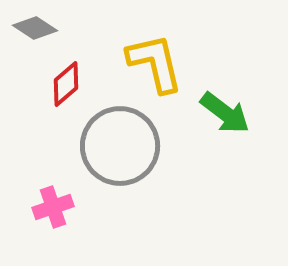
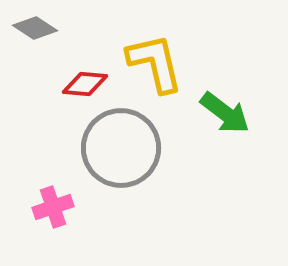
red diamond: moved 19 px right; rotated 45 degrees clockwise
gray circle: moved 1 px right, 2 px down
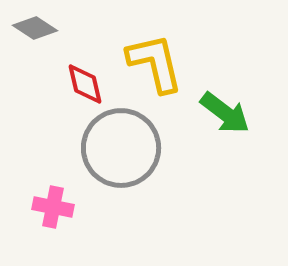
red diamond: rotated 72 degrees clockwise
pink cross: rotated 30 degrees clockwise
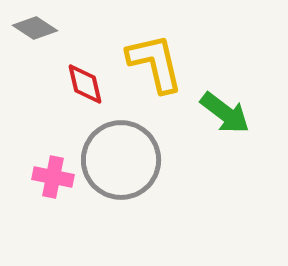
gray circle: moved 12 px down
pink cross: moved 30 px up
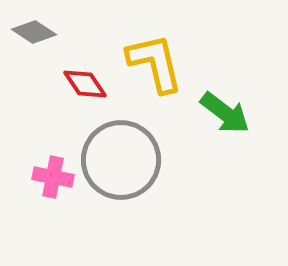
gray diamond: moved 1 px left, 4 px down
red diamond: rotated 21 degrees counterclockwise
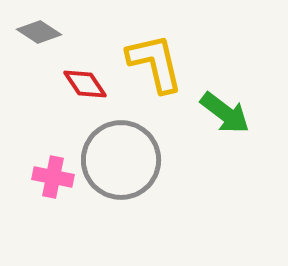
gray diamond: moved 5 px right
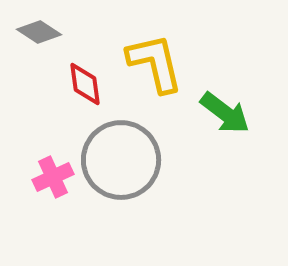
red diamond: rotated 27 degrees clockwise
pink cross: rotated 36 degrees counterclockwise
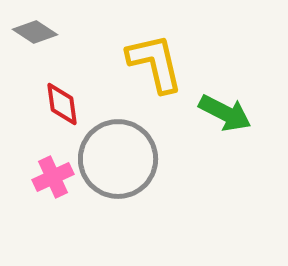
gray diamond: moved 4 px left
red diamond: moved 23 px left, 20 px down
green arrow: rotated 10 degrees counterclockwise
gray circle: moved 3 px left, 1 px up
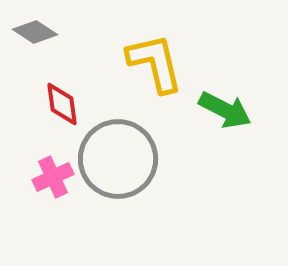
green arrow: moved 3 px up
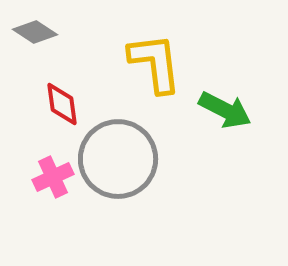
yellow L-shape: rotated 6 degrees clockwise
